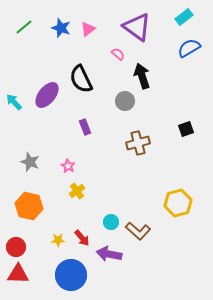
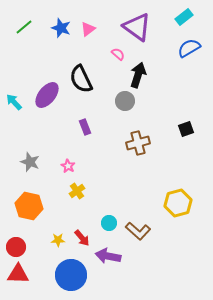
black arrow: moved 4 px left, 1 px up; rotated 35 degrees clockwise
cyan circle: moved 2 px left, 1 px down
purple arrow: moved 1 px left, 2 px down
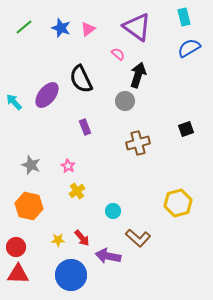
cyan rectangle: rotated 66 degrees counterclockwise
gray star: moved 1 px right, 3 px down
cyan circle: moved 4 px right, 12 px up
brown L-shape: moved 7 px down
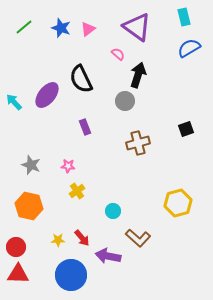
pink star: rotated 24 degrees counterclockwise
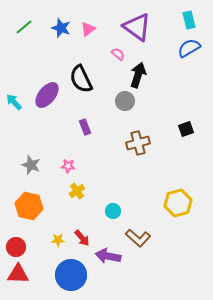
cyan rectangle: moved 5 px right, 3 px down
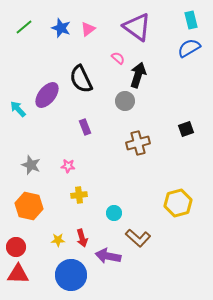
cyan rectangle: moved 2 px right
pink semicircle: moved 4 px down
cyan arrow: moved 4 px right, 7 px down
yellow cross: moved 2 px right, 4 px down; rotated 28 degrees clockwise
cyan circle: moved 1 px right, 2 px down
red arrow: rotated 24 degrees clockwise
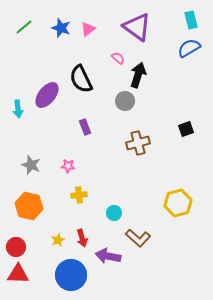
cyan arrow: rotated 144 degrees counterclockwise
yellow star: rotated 24 degrees counterclockwise
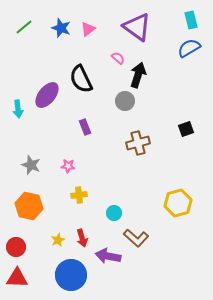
brown L-shape: moved 2 px left
red triangle: moved 1 px left, 4 px down
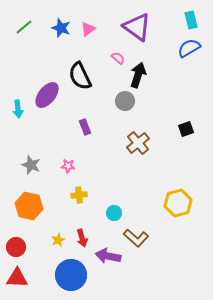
black semicircle: moved 1 px left, 3 px up
brown cross: rotated 25 degrees counterclockwise
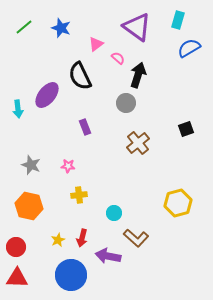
cyan rectangle: moved 13 px left; rotated 30 degrees clockwise
pink triangle: moved 8 px right, 15 px down
gray circle: moved 1 px right, 2 px down
red arrow: rotated 30 degrees clockwise
